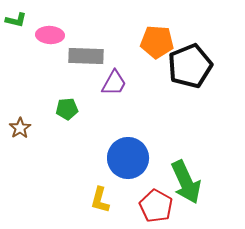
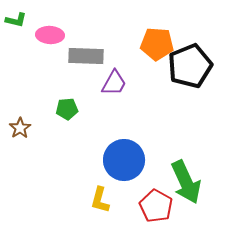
orange pentagon: moved 2 px down
blue circle: moved 4 px left, 2 px down
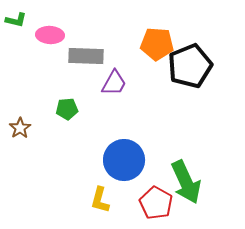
red pentagon: moved 3 px up
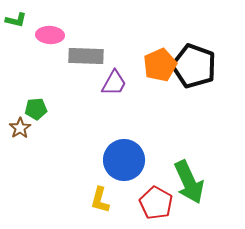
orange pentagon: moved 3 px right, 21 px down; rotated 28 degrees counterclockwise
black pentagon: moved 4 px right; rotated 30 degrees counterclockwise
green pentagon: moved 31 px left
green arrow: moved 3 px right
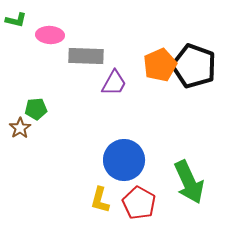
red pentagon: moved 17 px left
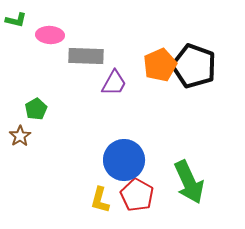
green pentagon: rotated 25 degrees counterclockwise
brown star: moved 8 px down
red pentagon: moved 2 px left, 8 px up
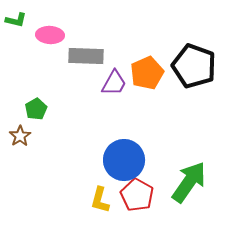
orange pentagon: moved 13 px left, 8 px down
green arrow: rotated 120 degrees counterclockwise
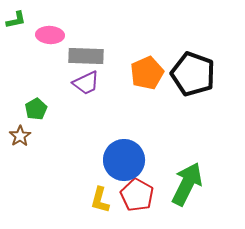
green L-shape: rotated 25 degrees counterclockwise
black pentagon: moved 1 px left, 8 px down
purple trapezoid: moved 28 px left; rotated 36 degrees clockwise
green arrow: moved 2 px left, 2 px down; rotated 9 degrees counterclockwise
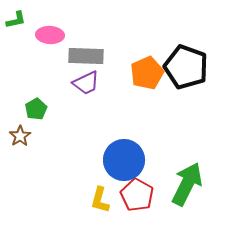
black pentagon: moved 7 px left, 7 px up
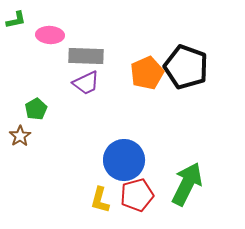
red pentagon: rotated 28 degrees clockwise
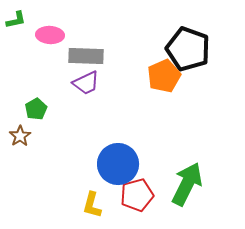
black pentagon: moved 2 px right, 18 px up
orange pentagon: moved 17 px right, 3 px down
blue circle: moved 6 px left, 4 px down
yellow L-shape: moved 8 px left, 5 px down
